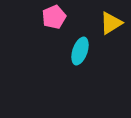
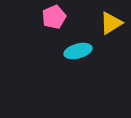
cyan ellipse: moved 2 px left; rotated 56 degrees clockwise
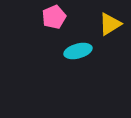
yellow triangle: moved 1 px left, 1 px down
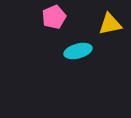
yellow triangle: rotated 20 degrees clockwise
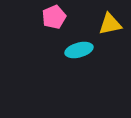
cyan ellipse: moved 1 px right, 1 px up
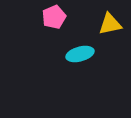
cyan ellipse: moved 1 px right, 4 px down
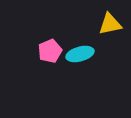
pink pentagon: moved 4 px left, 34 px down
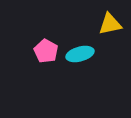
pink pentagon: moved 4 px left; rotated 20 degrees counterclockwise
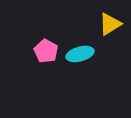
yellow triangle: rotated 20 degrees counterclockwise
